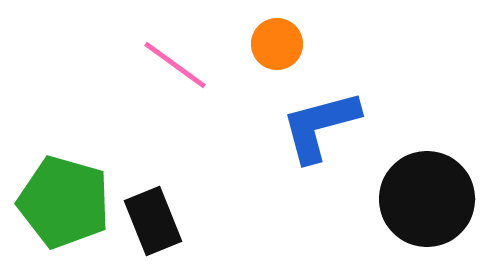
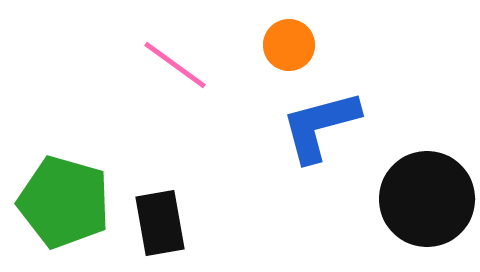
orange circle: moved 12 px right, 1 px down
black rectangle: moved 7 px right, 2 px down; rotated 12 degrees clockwise
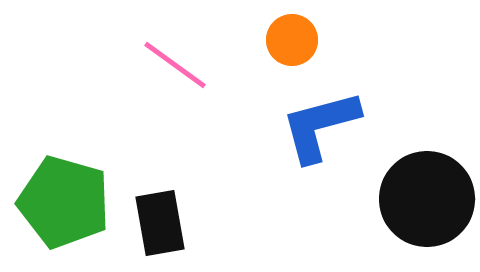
orange circle: moved 3 px right, 5 px up
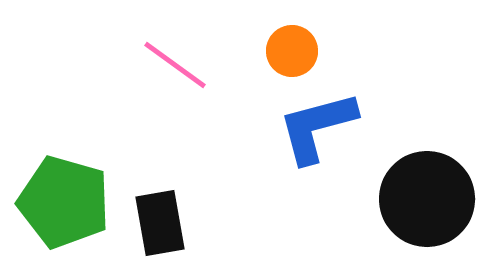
orange circle: moved 11 px down
blue L-shape: moved 3 px left, 1 px down
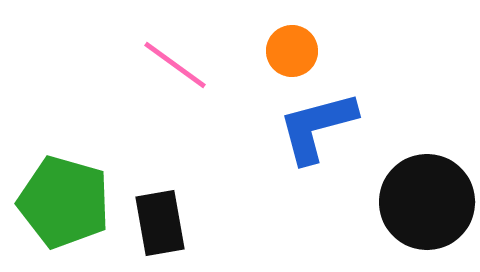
black circle: moved 3 px down
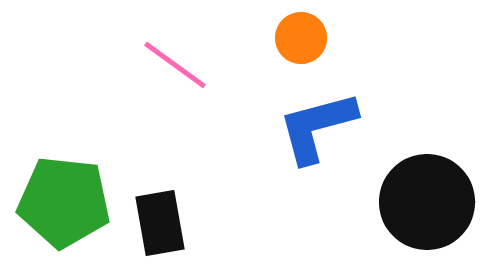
orange circle: moved 9 px right, 13 px up
green pentagon: rotated 10 degrees counterclockwise
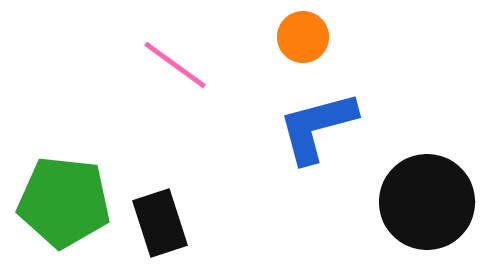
orange circle: moved 2 px right, 1 px up
black rectangle: rotated 8 degrees counterclockwise
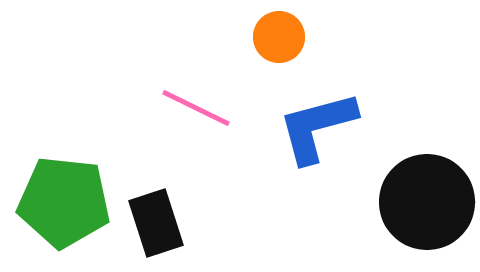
orange circle: moved 24 px left
pink line: moved 21 px right, 43 px down; rotated 10 degrees counterclockwise
black rectangle: moved 4 px left
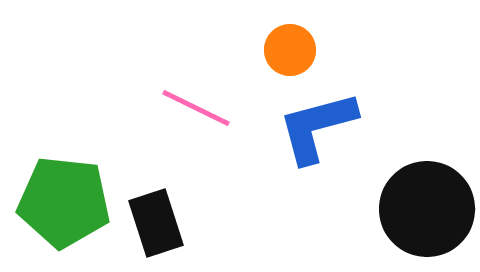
orange circle: moved 11 px right, 13 px down
black circle: moved 7 px down
